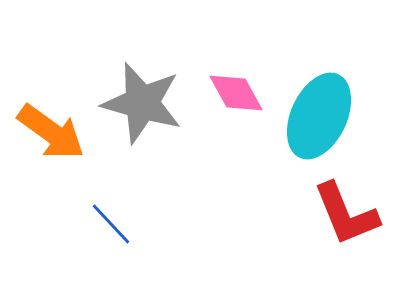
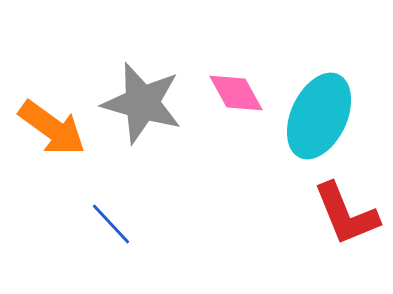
orange arrow: moved 1 px right, 4 px up
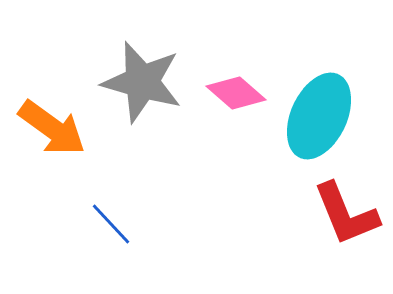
pink diamond: rotated 20 degrees counterclockwise
gray star: moved 21 px up
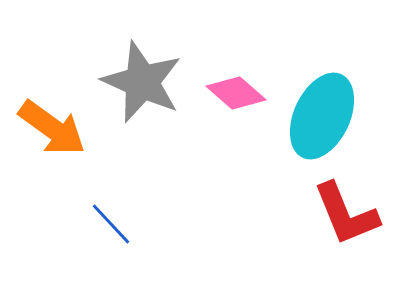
gray star: rotated 8 degrees clockwise
cyan ellipse: moved 3 px right
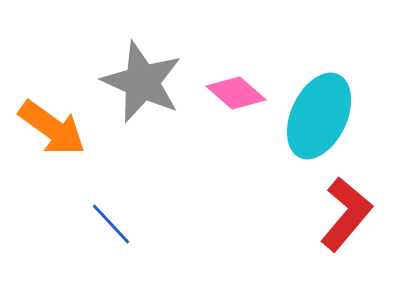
cyan ellipse: moved 3 px left
red L-shape: rotated 118 degrees counterclockwise
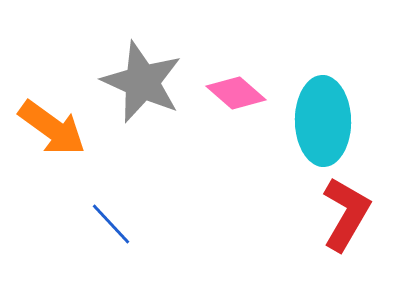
cyan ellipse: moved 4 px right, 5 px down; rotated 26 degrees counterclockwise
red L-shape: rotated 10 degrees counterclockwise
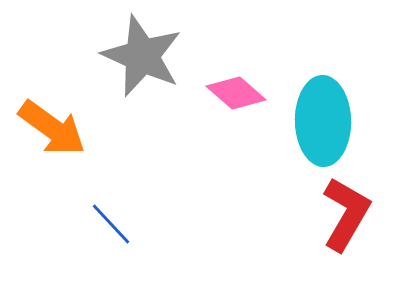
gray star: moved 26 px up
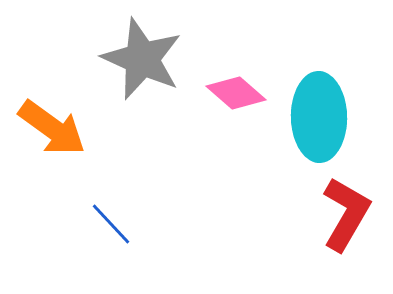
gray star: moved 3 px down
cyan ellipse: moved 4 px left, 4 px up
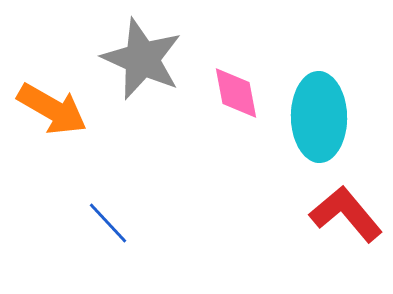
pink diamond: rotated 38 degrees clockwise
orange arrow: moved 19 px up; rotated 6 degrees counterclockwise
red L-shape: rotated 70 degrees counterclockwise
blue line: moved 3 px left, 1 px up
